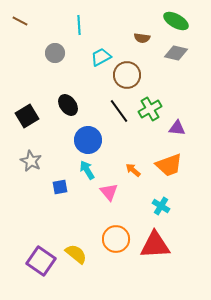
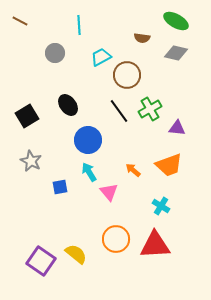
cyan arrow: moved 2 px right, 2 px down
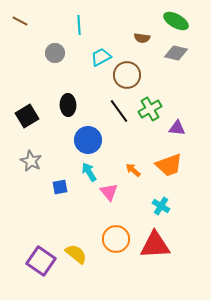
black ellipse: rotated 35 degrees clockwise
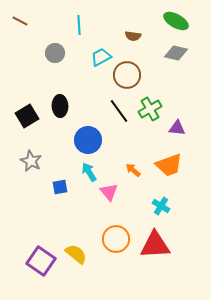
brown semicircle: moved 9 px left, 2 px up
black ellipse: moved 8 px left, 1 px down
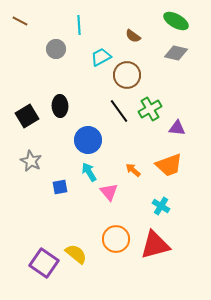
brown semicircle: rotated 28 degrees clockwise
gray circle: moved 1 px right, 4 px up
red triangle: rotated 12 degrees counterclockwise
purple square: moved 3 px right, 2 px down
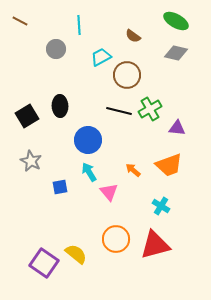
black line: rotated 40 degrees counterclockwise
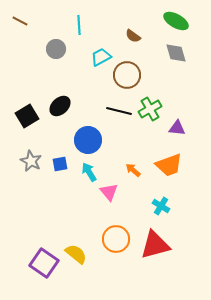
gray diamond: rotated 60 degrees clockwise
black ellipse: rotated 50 degrees clockwise
blue square: moved 23 px up
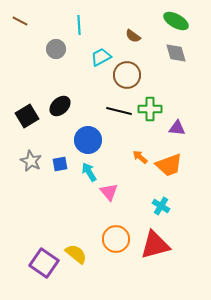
green cross: rotated 30 degrees clockwise
orange arrow: moved 7 px right, 13 px up
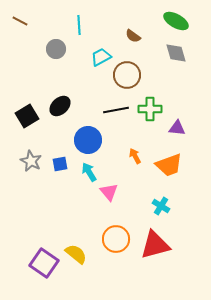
black line: moved 3 px left, 1 px up; rotated 25 degrees counterclockwise
orange arrow: moved 5 px left, 1 px up; rotated 21 degrees clockwise
